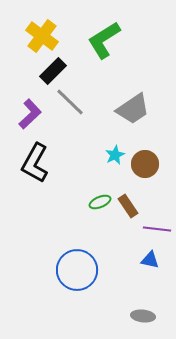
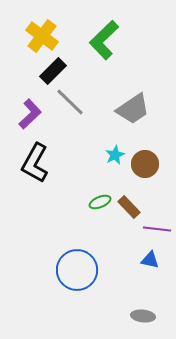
green L-shape: rotated 12 degrees counterclockwise
brown rectangle: moved 1 px right, 1 px down; rotated 10 degrees counterclockwise
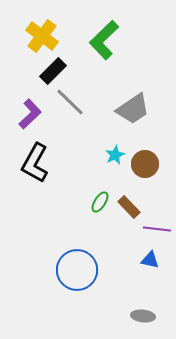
green ellipse: rotated 35 degrees counterclockwise
